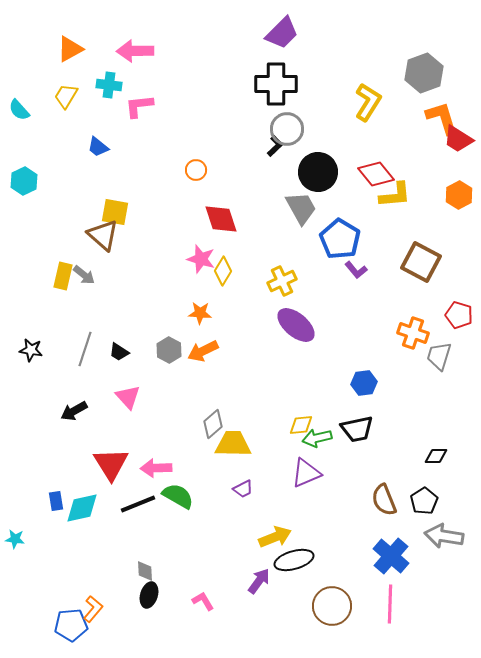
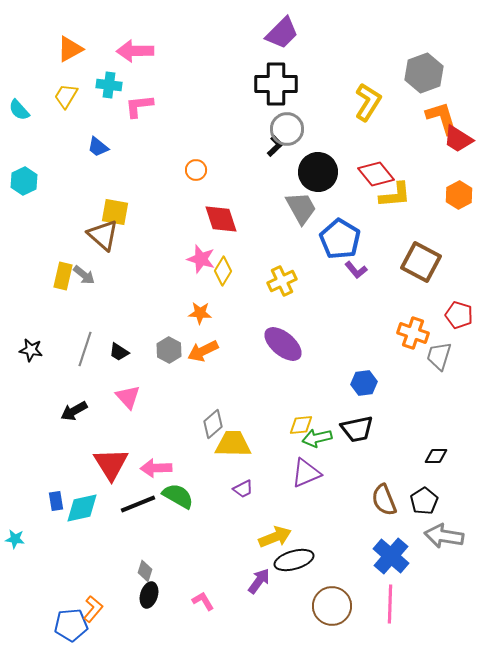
purple ellipse at (296, 325): moved 13 px left, 19 px down
gray diamond at (145, 571): rotated 20 degrees clockwise
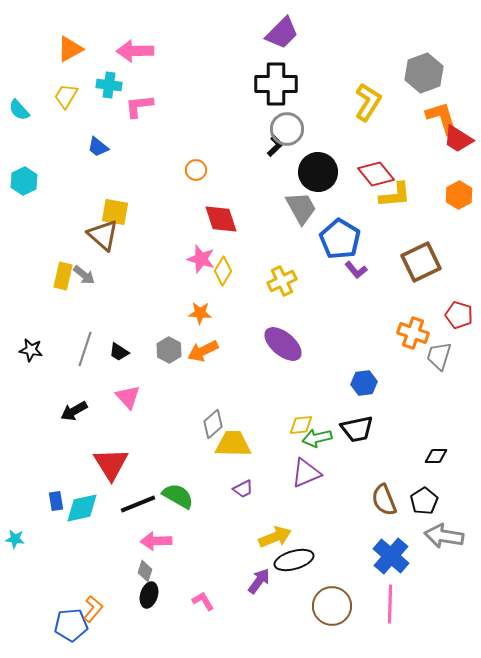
brown square at (421, 262): rotated 36 degrees clockwise
pink arrow at (156, 468): moved 73 px down
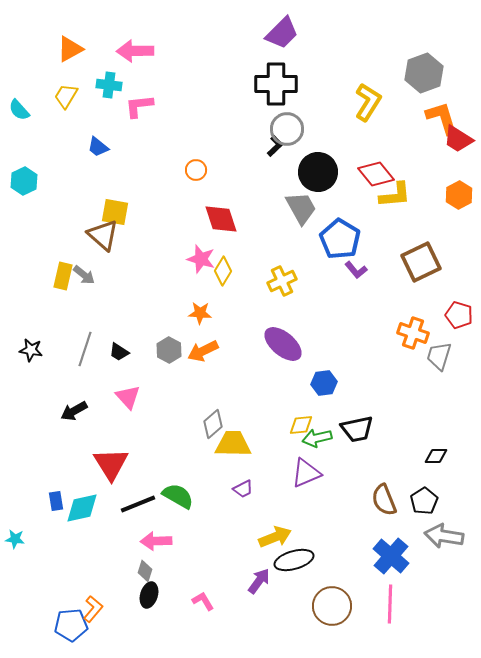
blue hexagon at (364, 383): moved 40 px left
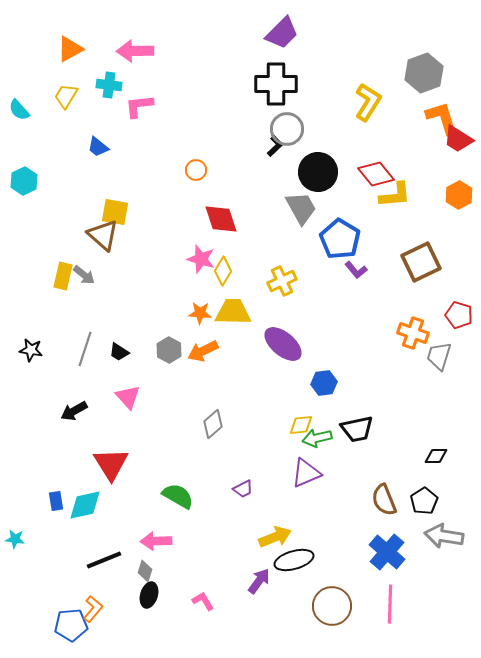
yellow trapezoid at (233, 444): moved 132 px up
black line at (138, 504): moved 34 px left, 56 px down
cyan diamond at (82, 508): moved 3 px right, 3 px up
blue cross at (391, 556): moved 4 px left, 4 px up
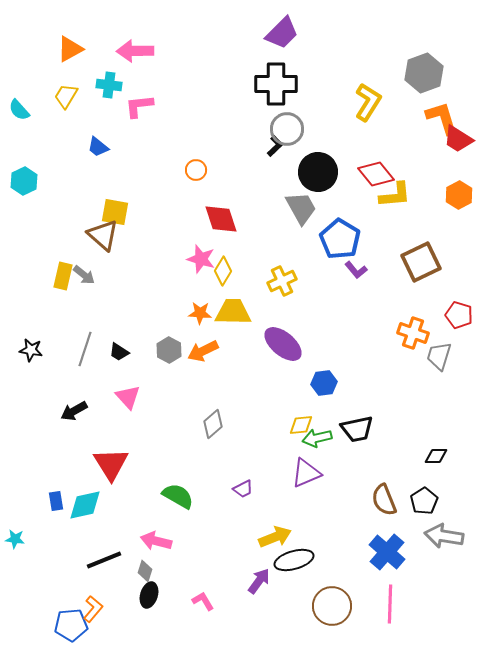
pink arrow at (156, 541): rotated 16 degrees clockwise
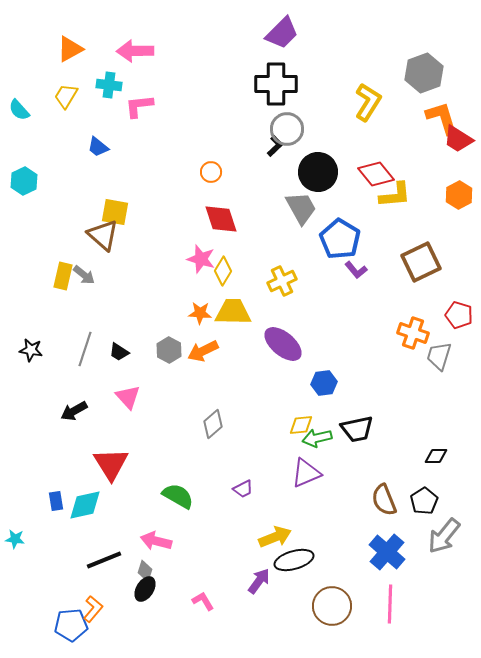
orange circle at (196, 170): moved 15 px right, 2 px down
gray arrow at (444, 536): rotated 60 degrees counterclockwise
black ellipse at (149, 595): moved 4 px left, 6 px up; rotated 15 degrees clockwise
